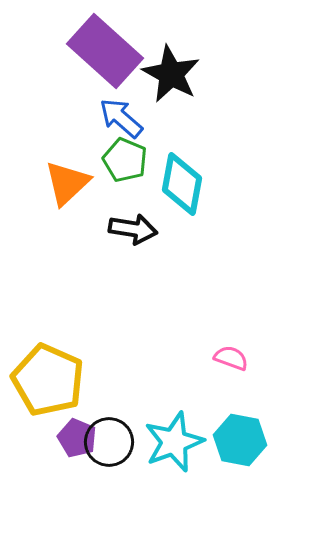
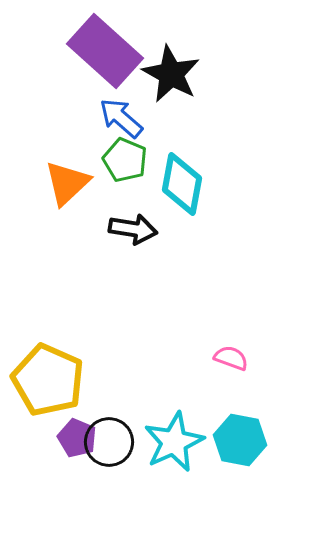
cyan star: rotated 4 degrees counterclockwise
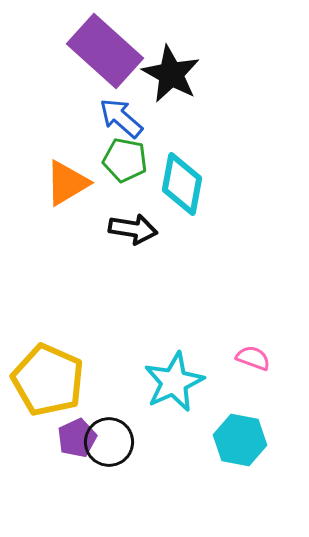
green pentagon: rotated 12 degrees counterclockwise
orange triangle: rotated 12 degrees clockwise
pink semicircle: moved 22 px right
purple pentagon: rotated 24 degrees clockwise
cyan star: moved 60 px up
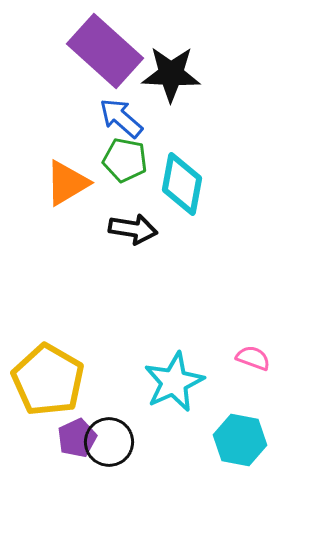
black star: rotated 26 degrees counterclockwise
yellow pentagon: rotated 6 degrees clockwise
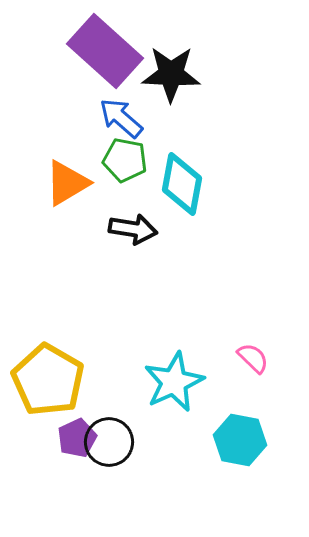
pink semicircle: rotated 24 degrees clockwise
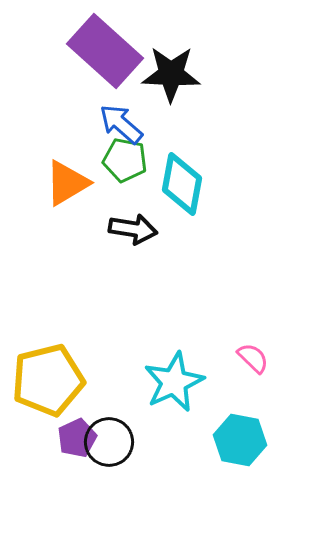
blue arrow: moved 6 px down
yellow pentagon: rotated 28 degrees clockwise
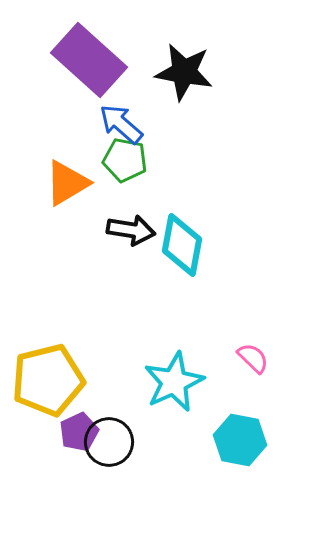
purple rectangle: moved 16 px left, 9 px down
black star: moved 13 px right, 2 px up; rotated 8 degrees clockwise
cyan diamond: moved 61 px down
black arrow: moved 2 px left, 1 px down
purple pentagon: moved 2 px right, 6 px up
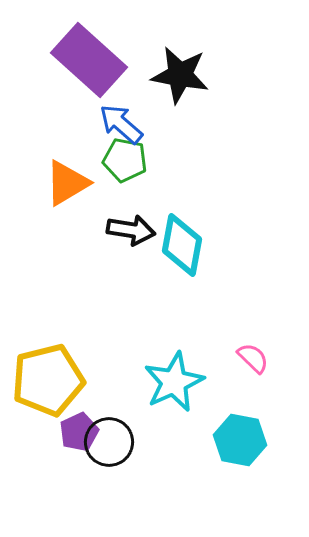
black star: moved 4 px left, 3 px down
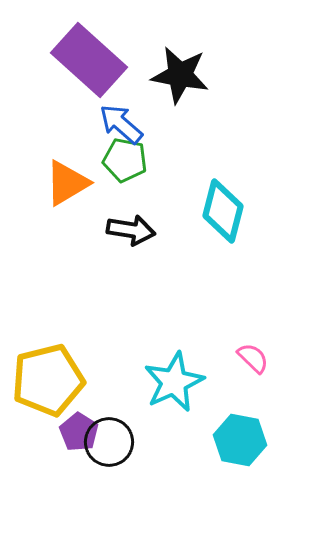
cyan diamond: moved 41 px right, 34 px up; rotated 4 degrees clockwise
purple pentagon: rotated 15 degrees counterclockwise
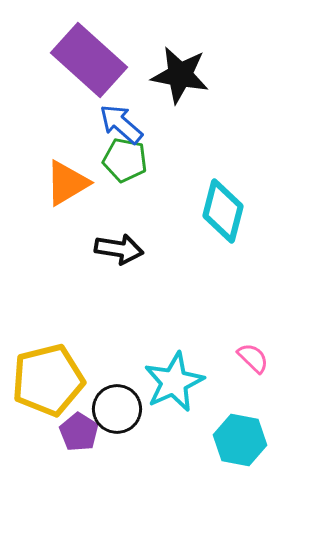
black arrow: moved 12 px left, 19 px down
black circle: moved 8 px right, 33 px up
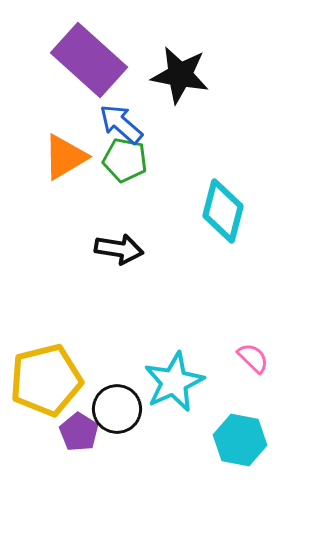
orange triangle: moved 2 px left, 26 px up
yellow pentagon: moved 2 px left
